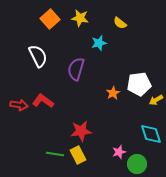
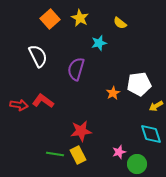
yellow star: rotated 18 degrees clockwise
yellow arrow: moved 6 px down
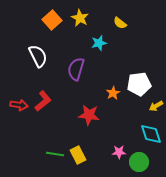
orange square: moved 2 px right, 1 px down
red L-shape: rotated 105 degrees clockwise
red star: moved 8 px right, 16 px up; rotated 15 degrees clockwise
pink star: rotated 16 degrees clockwise
green circle: moved 2 px right, 2 px up
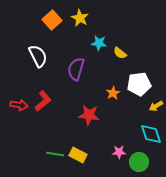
yellow semicircle: moved 30 px down
cyan star: rotated 21 degrees clockwise
yellow rectangle: rotated 36 degrees counterclockwise
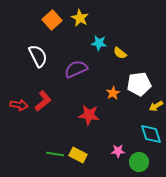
purple semicircle: rotated 50 degrees clockwise
pink star: moved 1 px left, 1 px up
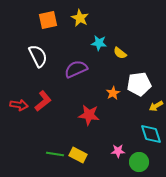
orange square: moved 4 px left; rotated 30 degrees clockwise
